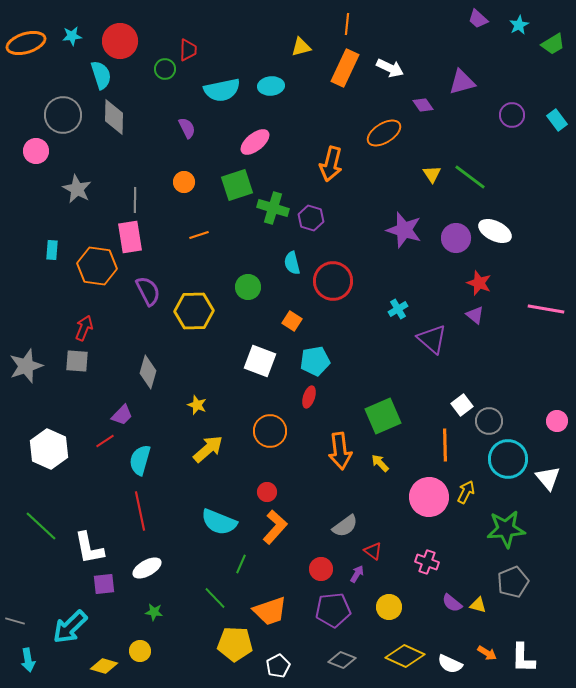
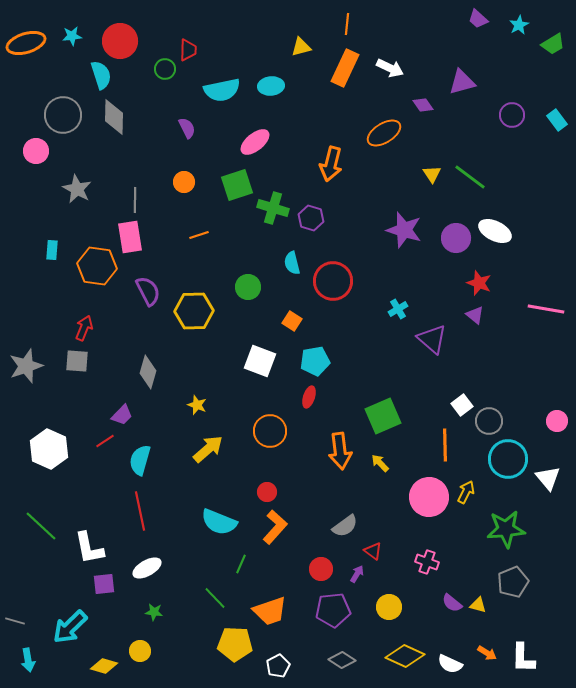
gray diamond at (342, 660): rotated 12 degrees clockwise
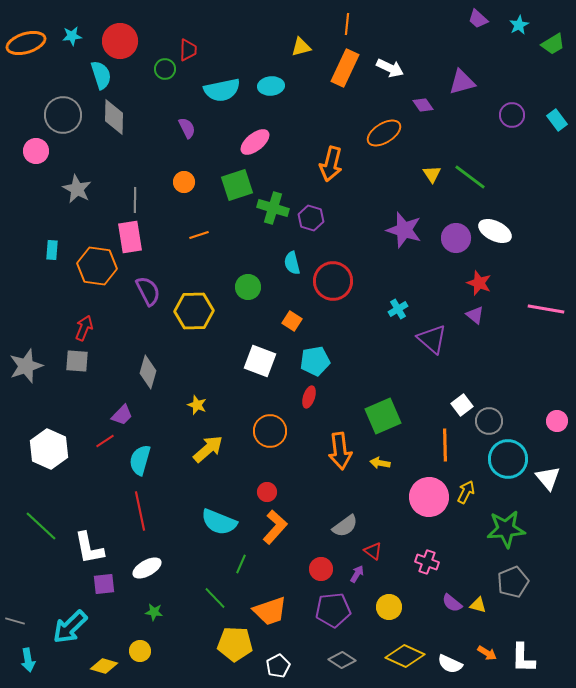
yellow arrow at (380, 463): rotated 36 degrees counterclockwise
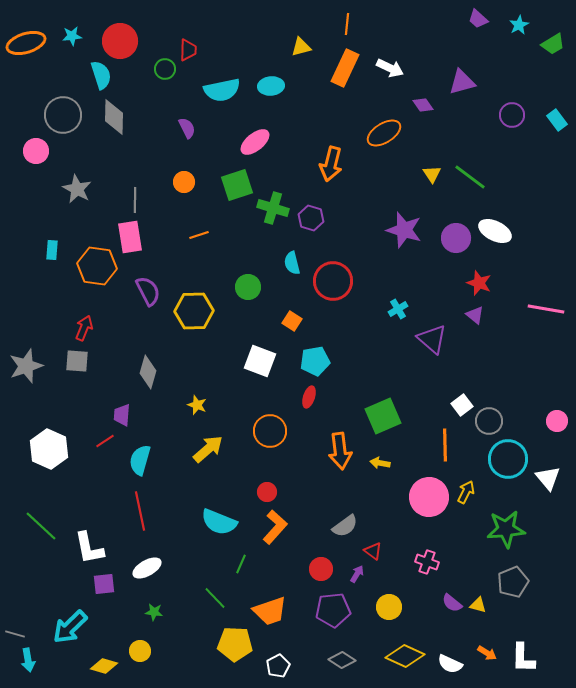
purple trapezoid at (122, 415): rotated 140 degrees clockwise
gray line at (15, 621): moved 13 px down
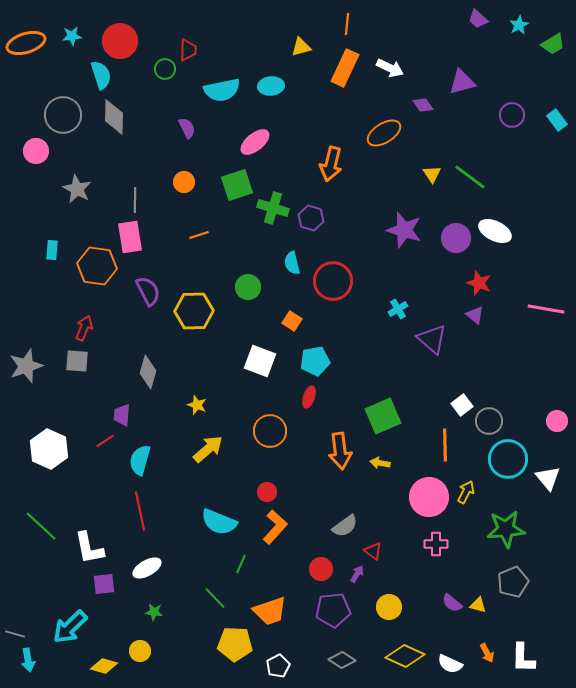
pink cross at (427, 562): moved 9 px right, 18 px up; rotated 20 degrees counterclockwise
orange arrow at (487, 653): rotated 30 degrees clockwise
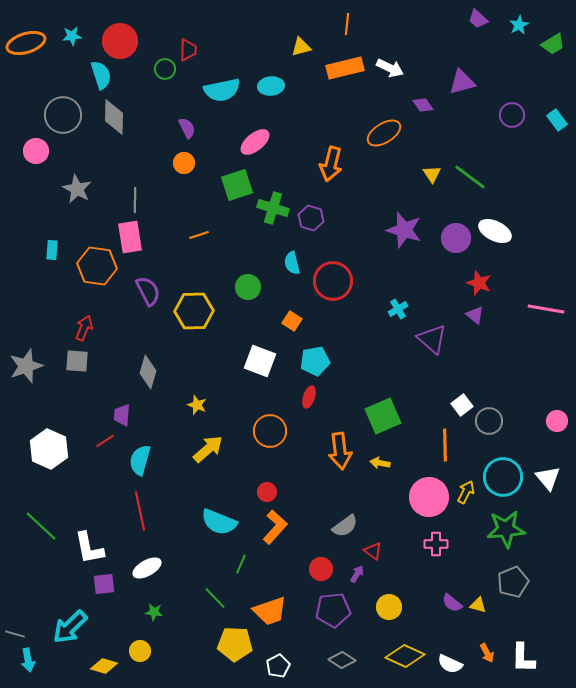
orange rectangle at (345, 68): rotated 51 degrees clockwise
orange circle at (184, 182): moved 19 px up
cyan circle at (508, 459): moved 5 px left, 18 px down
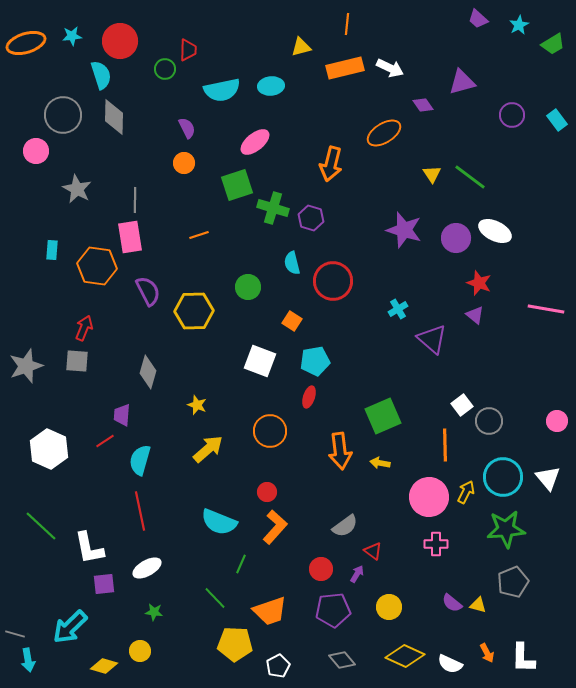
gray diamond at (342, 660): rotated 16 degrees clockwise
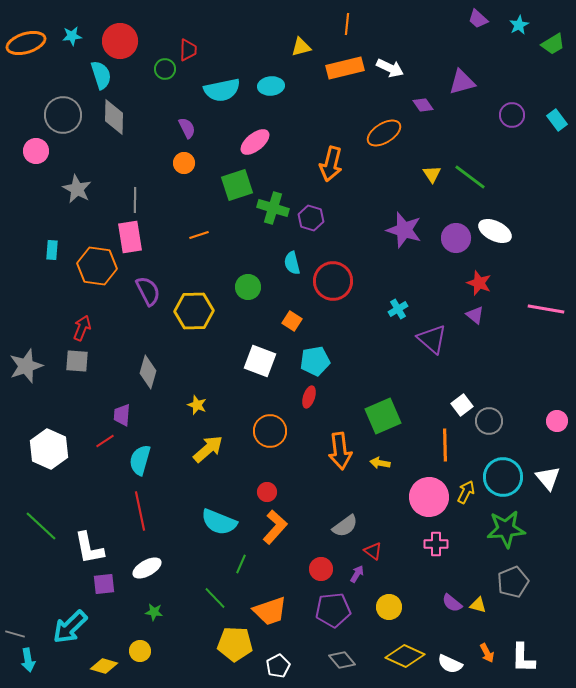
red arrow at (84, 328): moved 2 px left
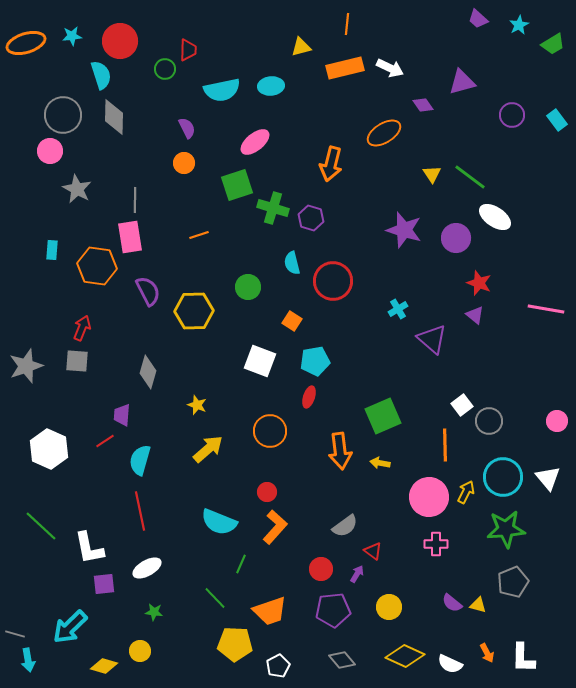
pink circle at (36, 151): moved 14 px right
white ellipse at (495, 231): moved 14 px up; rotated 8 degrees clockwise
